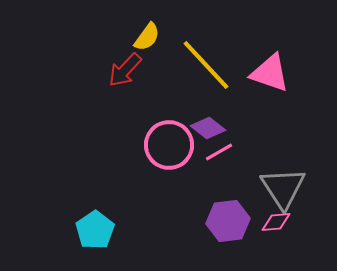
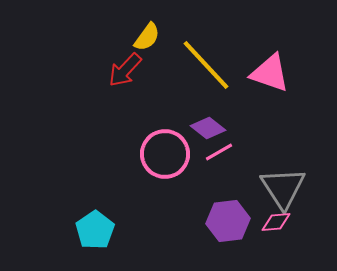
pink circle: moved 4 px left, 9 px down
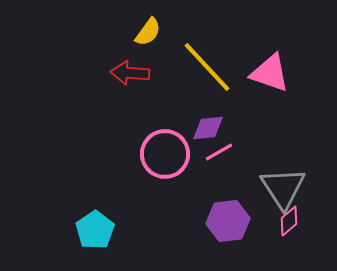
yellow semicircle: moved 1 px right, 5 px up
yellow line: moved 1 px right, 2 px down
red arrow: moved 5 px right, 3 px down; rotated 51 degrees clockwise
purple diamond: rotated 44 degrees counterclockwise
pink diamond: moved 13 px right, 1 px up; rotated 36 degrees counterclockwise
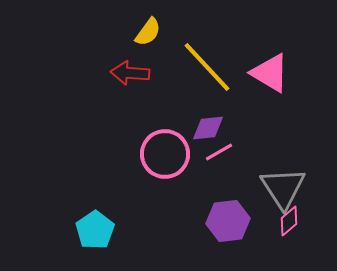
pink triangle: rotated 12 degrees clockwise
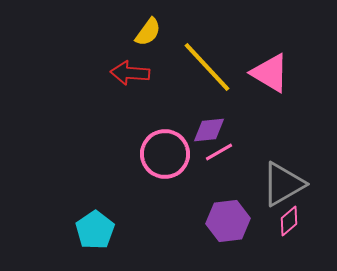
purple diamond: moved 1 px right, 2 px down
gray triangle: moved 4 px up; rotated 33 degrees clockwise
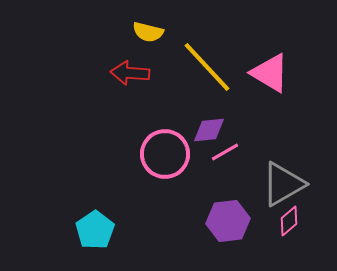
yellow semicircle: rotated 68 degrees clockwise
pink line: moved 6 px right
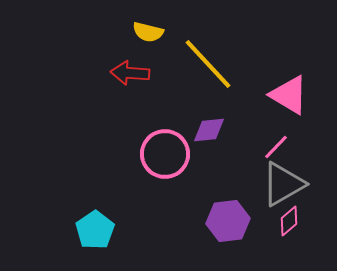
yellow line: moved 1 px right, 3 px up
pink triangle: moved 19 px right, 22 px down
pink line: moved 51 px right, 5 px up; rotated 16 degrees counterclockwise
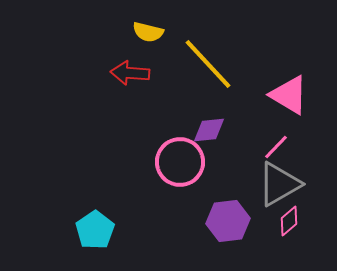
pink circle: moved 15 px right, 8 px down
gray triangle: moved 4 px left
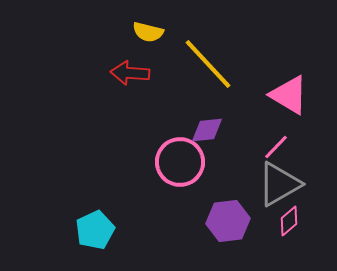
purple diamond: moved 2 px left
cyan pentagon: rotated 9 degrees clockwise
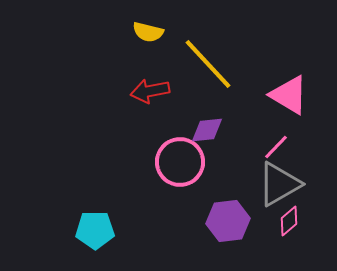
red arrow: moved 20 px right, 18 px down; rotated 15 degrees counterclockwise
cyan pentagon: rotated 24 degrees clockwise
